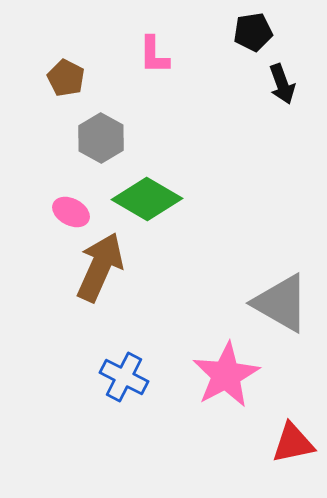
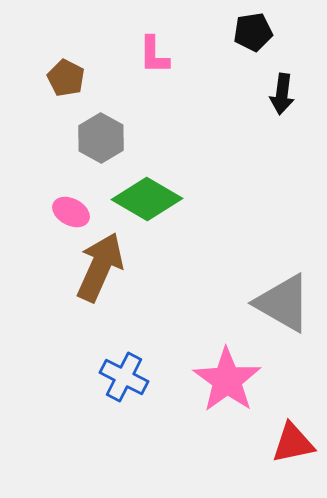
black arrow: moved 10 px down; rotated 27 degrees clockwise
gray triangle: moved 2 px right
pink star: moved 1 px right, 5 px down; rotated 8 degrees counterclockwise
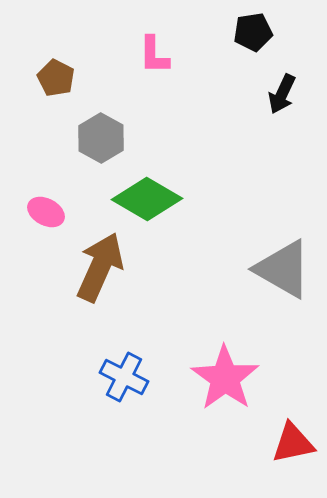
brown pentagon: moved 10 px left
black arrow: rotated 18 degrees clockwise
pink ellipse: moved 25 px left
gray triangle: moved 34 px up
pink star: moved 2 px left, 2 px up
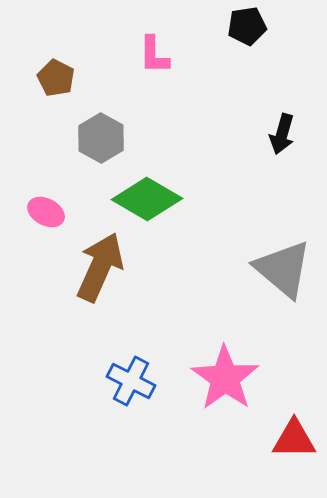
black pentagon: moved 6 px left, 6 px up
black arrow: moved 40 px down; rotated 9 degrees counterclockwise
gray triangle: rotated 10 degrees clockwise
blue cross: moved 7 px right, 4 px down
red triangle: moved 1 px right, 4 px up; rotated 12 degrees clockwise
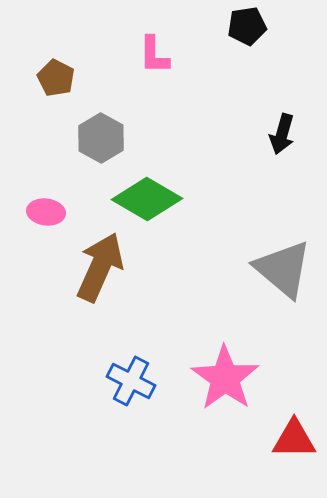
pink ellipse: rotated 21 degrees counterclockwise
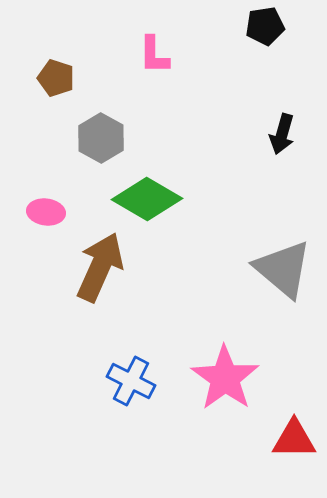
black pentagon: moved 18 px right
brown pentagon: rotated 9 degrees counterclockwise
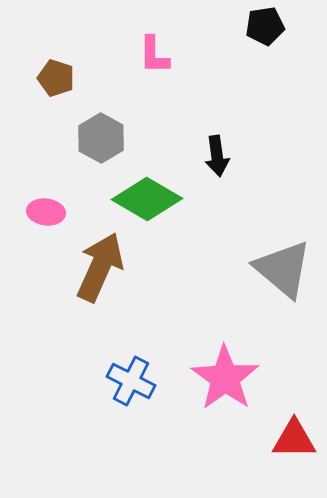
black arrow: moved 65 px left, 22 px down; rotated 24 degrees counterclockwise
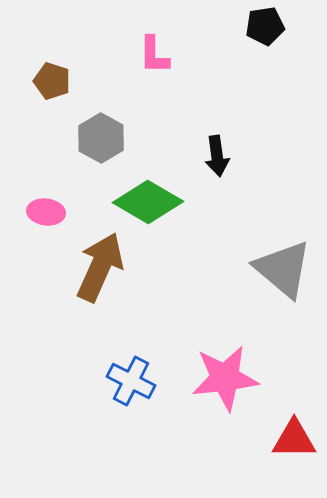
brown pentagon: moved 4 px left, 3 px down
green diamond: moved 1 px right, 3 px down
pink star: rotated 30 degrees clockwise
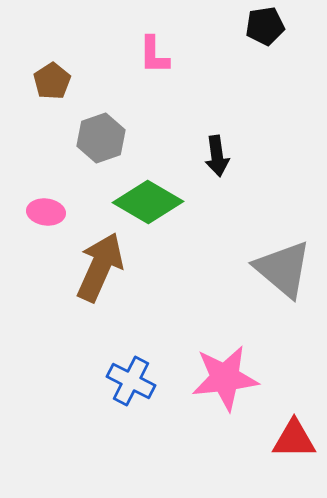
brown pentagon: rotated 21 degrees clockwise
gray hexagon: rotated 12 degrees clockwise
